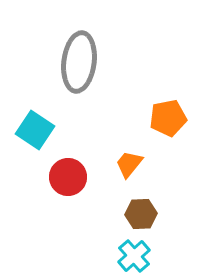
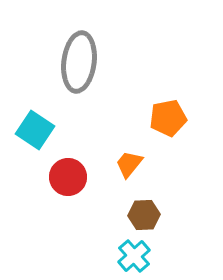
brown hexagon: moved 3 px right, 1 px down
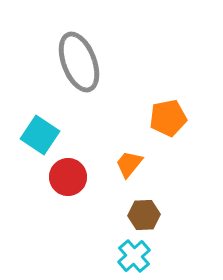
gray ellipse: rotated 28 degrees counterclockwise
cyan square: moved 5 px right, 5 px down
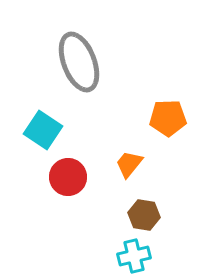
orange pentagon: rotated 9 degrees clockwise
cyan square: moved 3 px right, 5 px up
brown hexagon: rotated 12 degrees clockwise
cyan cross: rotated 28 degrees clockwise
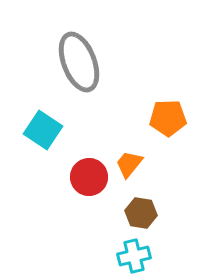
red circle: moved 21 px right
brown hexagon: moved 3 px left, 2 px up
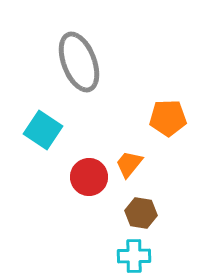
cyan cross: rotated 12 degrees clockwise
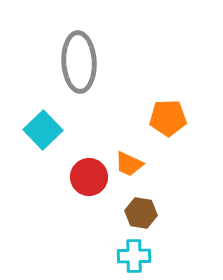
gray ellipse: rotated 18 degrees clockwise
cyan square: rotated 12 degrees clockwise
orange trapezoid: rotated 104 degrees counterclockwise
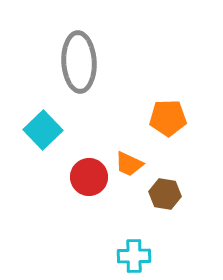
brown hexagon: moved 24 px right, 19 px up
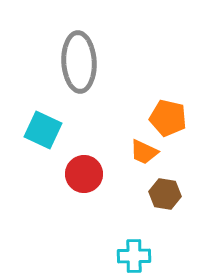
orange pentagon: rotated 15 degrees clockwise
cyan square: rotated 21 degrees counterclockwise
orange trapezoid: moved 15 px right, 12 px up
red circle: moved 5 px left, 3 px up
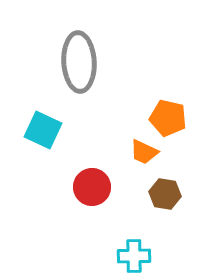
red circle: moved 8 px right, 13 px down
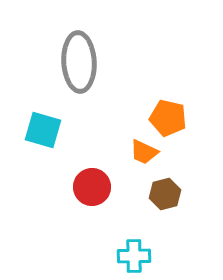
cyan square: rotated 9 degrees counterclockwise
brown hexagon: rotated 24 degrees counterclockwise
